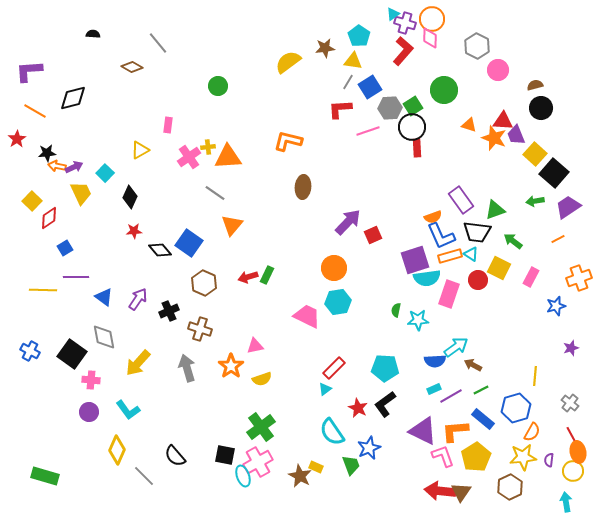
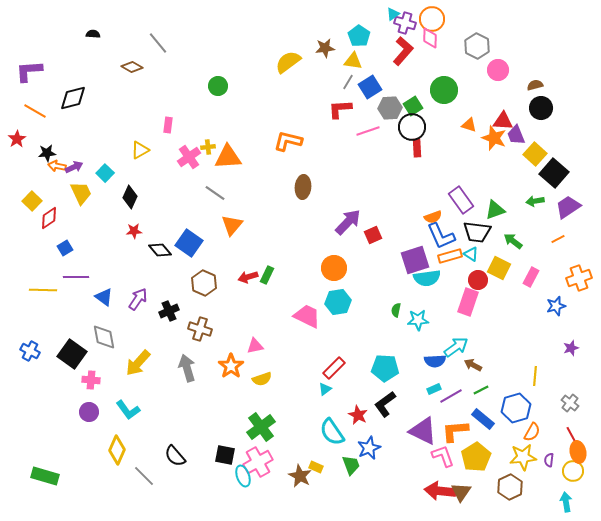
pink rectangle at (449, 294): moved 19 px right, 8 px down
red star at (358, 408): moved 7 px down
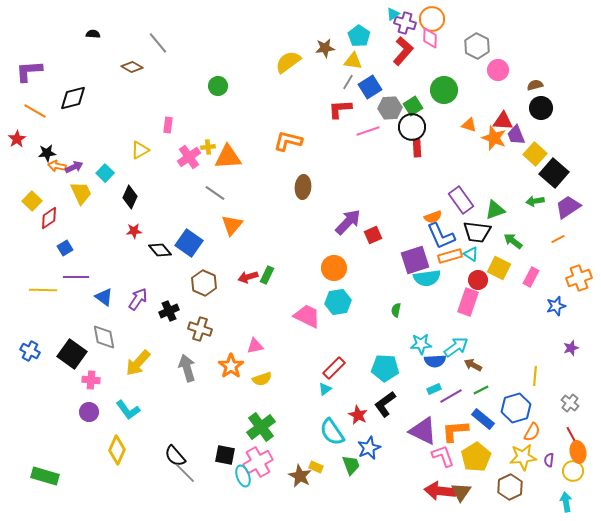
cyan star at (418, 320): moved 3 px right, 24 px down
gray line at (144, 476): moved 41 px right, 3 px up
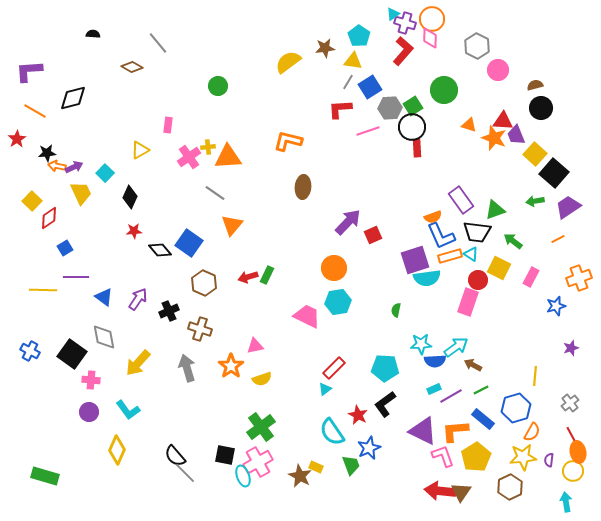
gray cross at (570, 403): rotated 12 degrees clockwise
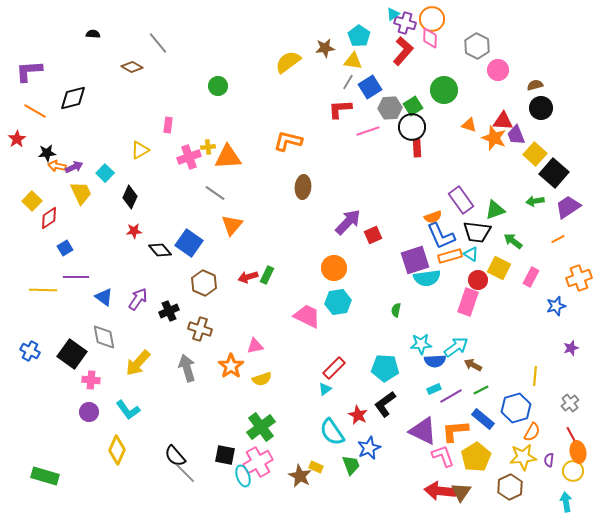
pink cross at (189, 157): rotated 15 degrees clockwise
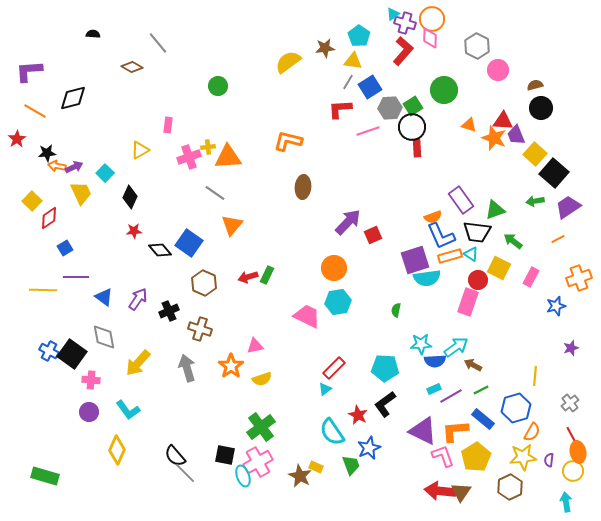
blue cross at (30, 351): moved 19 px right
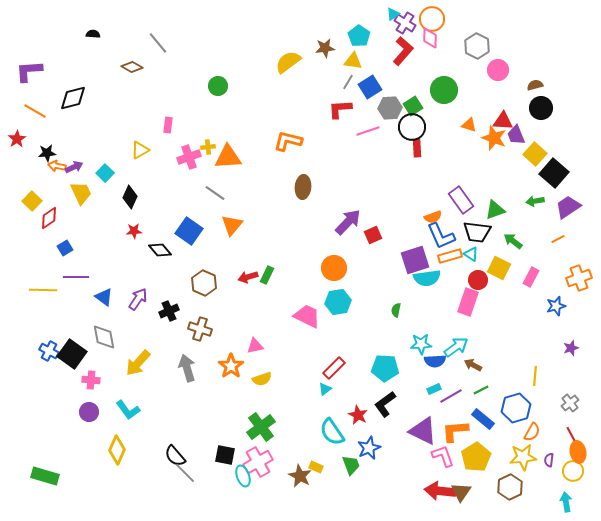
purple cross at (405, 23): rotated 15 degrees clockwise
blue square at (189, 243): moved 12 px up
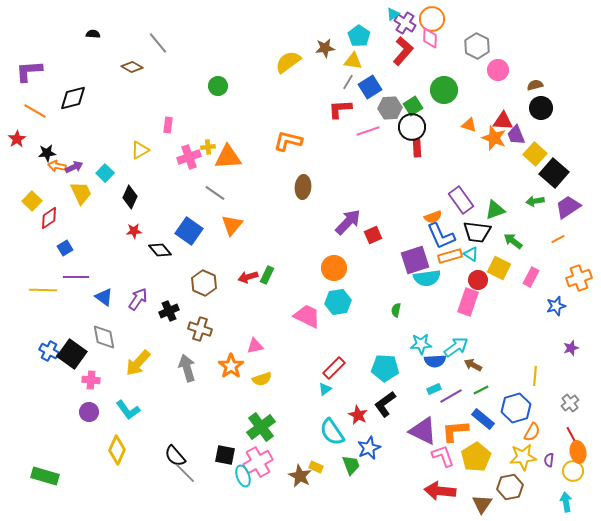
brown hexagon at (510, 487): rotated 15 degrees clockwise
brown triangle at (461, 492): moved 21 px right, 12 px down
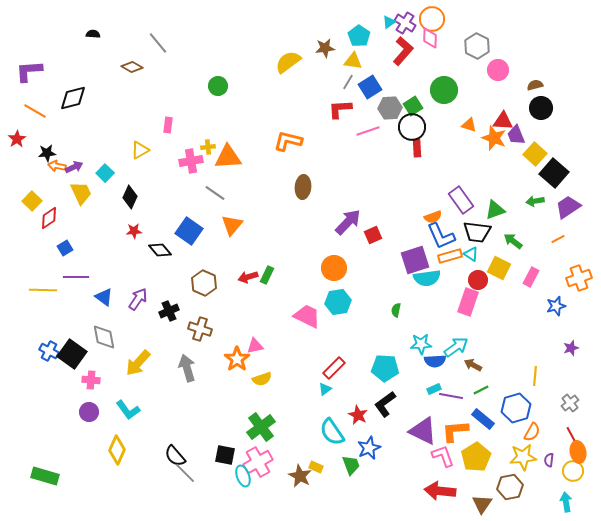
cyan triangle at (393, 14): moved 4 px left, 8 px down
pink cross at (189, 157): moved 2 px right, 4 px down; rotated 10 degrees clockwise
orange star at (231, 366): moved 6 px right, 7 px up
purple line at (451, 396): rotated 40 degrees clockwise
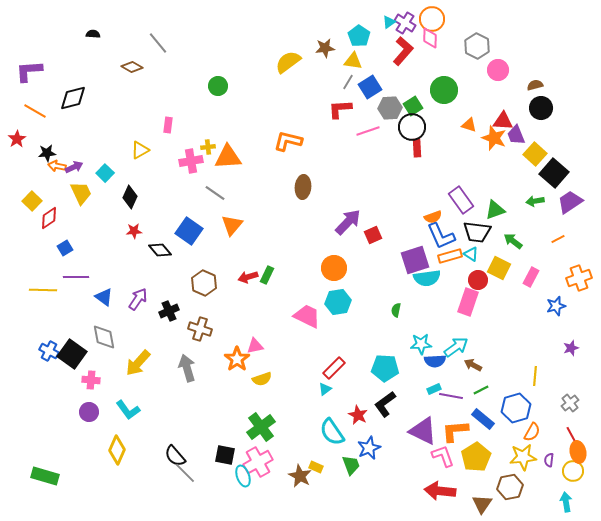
purple trapezoid at (568, 207): moved 2 px right, 5 px up
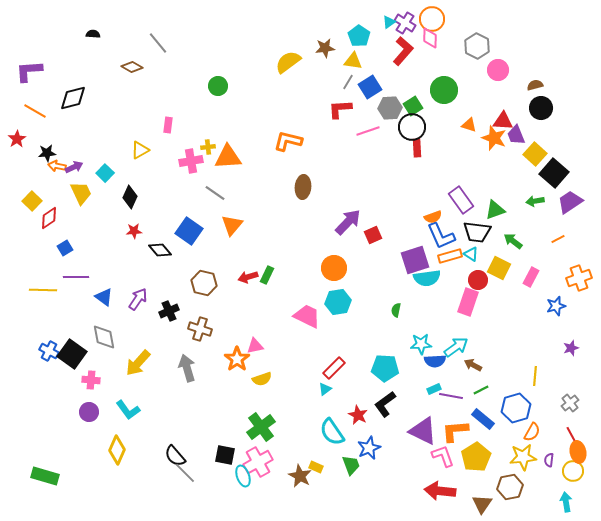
brown hexagon at (204, 283): rotated 10 degrees counterclockwise
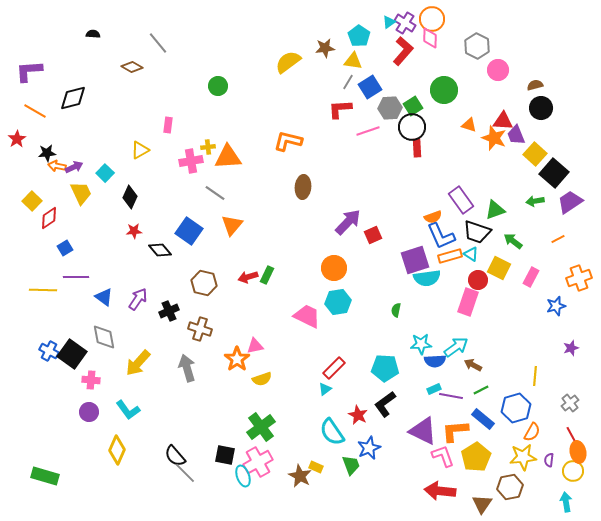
black trapezoid at (477, 232): rotated 12 degrees clockwise
